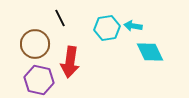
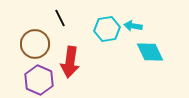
cyan hexagon: moved 1 px down
purple hexagon: rotated 12 degrees clockwise
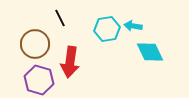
purple hexagon: rotated 8 degrees counterclockwise
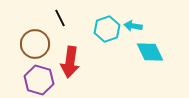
cyan hexagon: rotated 10 degrees counterclockwise
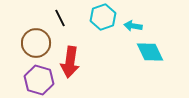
cyan hexagon: moved 4 px left, 12 px up
brown circle: moved 1 px right, 1 px up
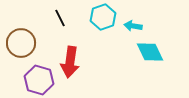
brown circle: moved 15 px left
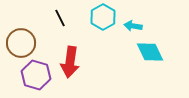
cyan hexagon: rotated 10 degrees counterclockwise
purple hexagon: moved 3 px left, 5 px up
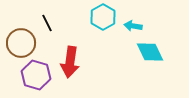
black line: moved 13 px left, 5 px down
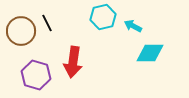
cyan hexagon: rotated 15 degrees clockwise
cyan arrow: rotated 18 degrees clockwise
brown circle: moved 12 px up
cyan diamond: moved 1 px down; rotated 64 degrees counterclockwise
red arrow: moved 3 px right
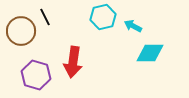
black line: moved 2 px left, 6 px up
